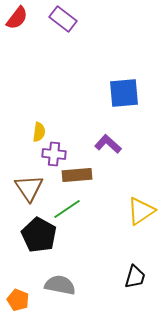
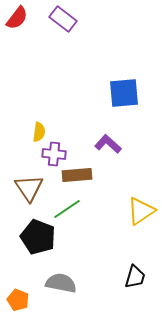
black pentagon: moved 1 px left, 2 px down; rotated 8 degrees counterclockwise
gray semicircle: moved 1 px right, 2 px up
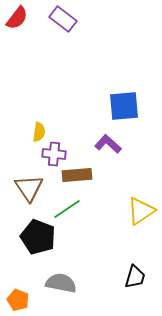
blue square: moved 13 px down
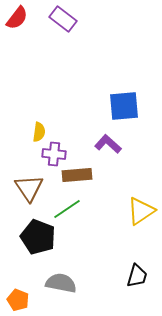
black trapezoid: moved 2 px right, 1 px up
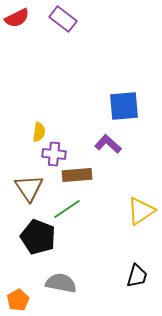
red semicircle: rotated 25 degrees clockwise
orange pentagon: rotated 20 degrees clockwise
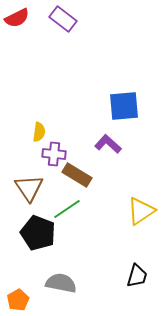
brown rectangle: rotated 36 degrees clockwise
black pentagon: moved 4 px up
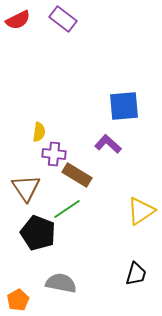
red semicircle: moved 1 px right, 2 px down
brown triangle: moved 3 px left
black trapezoid: moved 1 px left, 2 px up
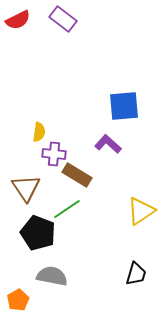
gray semicircle: moved 9 px left, 7 px up
